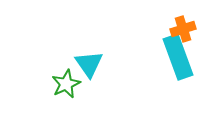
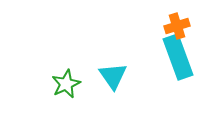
orange cross: moved 6 px left, 3 px up
cyan triangle: moved 24 px right, 12 px down
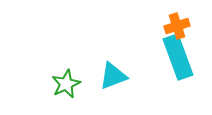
cyan triangle: rotated 44 degrees clockwise
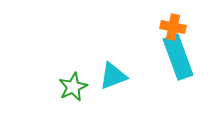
orange cross: moved 4 px left, 1 px down; rotated 30 degrees clockwise
green star: moved 7 px right, 3 px down
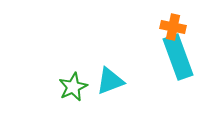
cyan triangle: moved 3 px left, 5 px down
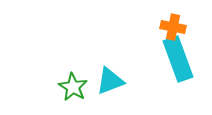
cyan rectangle: moved 2 px down
green star: rotated 16 degrees counterclockwise
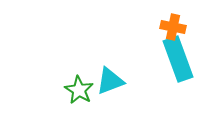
green star: moved 6 px right, 3 px down
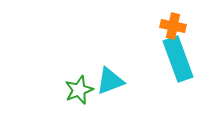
orange cross: moved 1 px up
green star: rotated 20 degrees clockwise
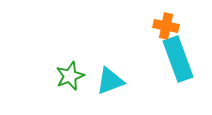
orange cross: moved 7 px left
green star: moved 9 px left, 14 px up
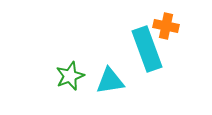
cyan rectangle: moved 31 px left, 10 px up
cyan triangle: rotated 12 degrees clockwise
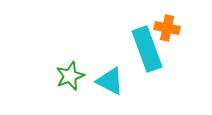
orange cross: moved 1 px right, 2 px down
cyan triangle: rotated 36 degrees clockwise
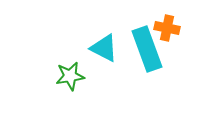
green star: rotated 12 degrees clockwise
cyan triangle: moved 6 px left, 33 px up
